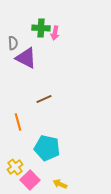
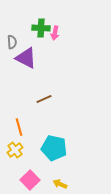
gray semicircle: moved 1 px left, 1 px up
orange line: moved 1 px right, 5 px down
cyan pentagon: moved 7 px right
yellow cross: moved 17 px up
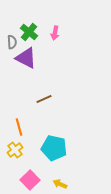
green cross: moved 12 px left, 4 px down; rotated 36 degrees clockwise
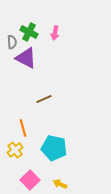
green cross: rotated 12 degrees counterclockwise
orange line: moved 4 px right, 1 px down
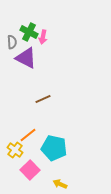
pink arrow: moved 12 px left, 4 px down
brown line: moved 1 px left
orange line: moved 5 px right, 7 px down; rotated 66 degrees clockwise
yellow cross: rotated 14 degrees counterclockwise
pink square: moved 10 px up
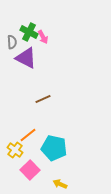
pink arrow: rotated 40 degrees counterclockwise
